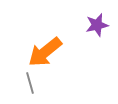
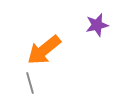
orange arrow: moved 1 px left, 2 px up
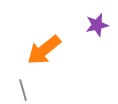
gray line: moved 7 px left, 7 px down
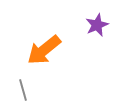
purple star: rotated 10 degrees counterclockwise
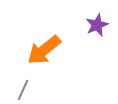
gray line: rotated 40 degrees clockwise
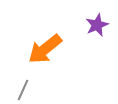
orange arrow: moved 1 px right, 1 px up
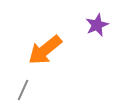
orange arrow: moved 1 px down
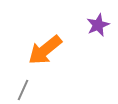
purple star: moved 1 px right
